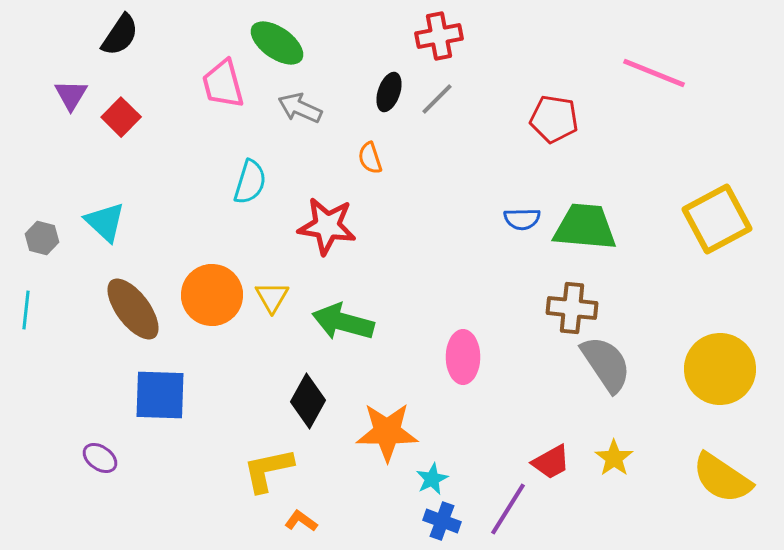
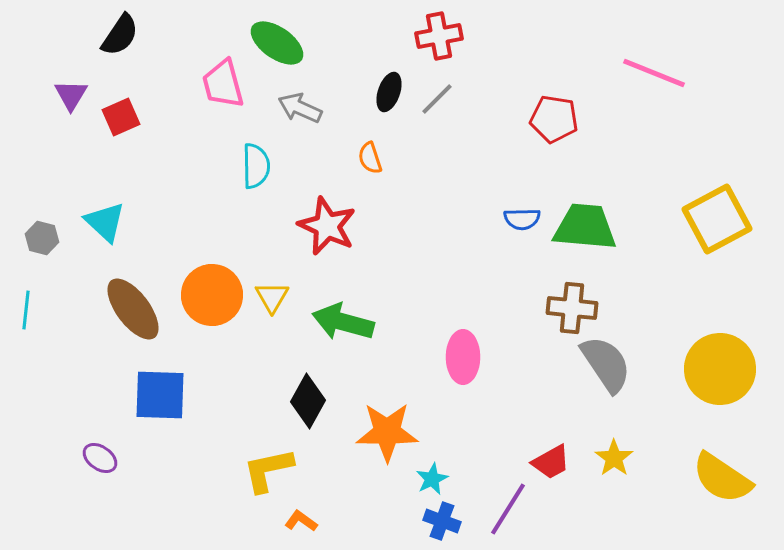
red square: rotated 21 degrees clockwise
cyan semicircle: moved 6 px right, 16 px up; rotated 18 degrees counterclockwise
red star: rotated 16 degrees clockwise
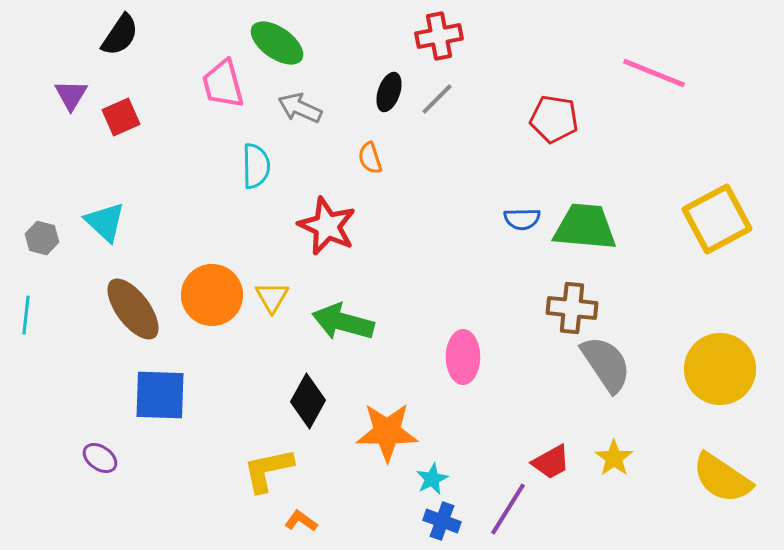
cyan line: moved 5 px down
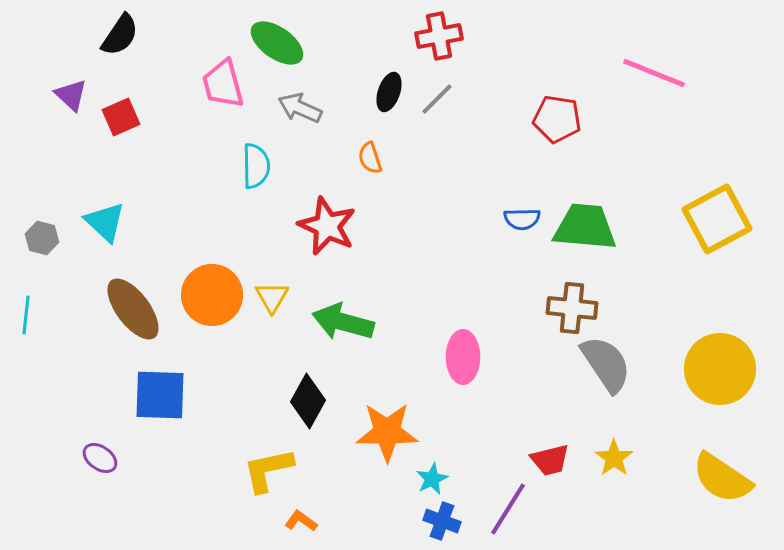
purple triangle: rotated 18 degrees counterclockwise
red pentagon: moved 3 px right
red trapezoid: moved 1 px left, 2 px up; rotated 15 degrees clockwise
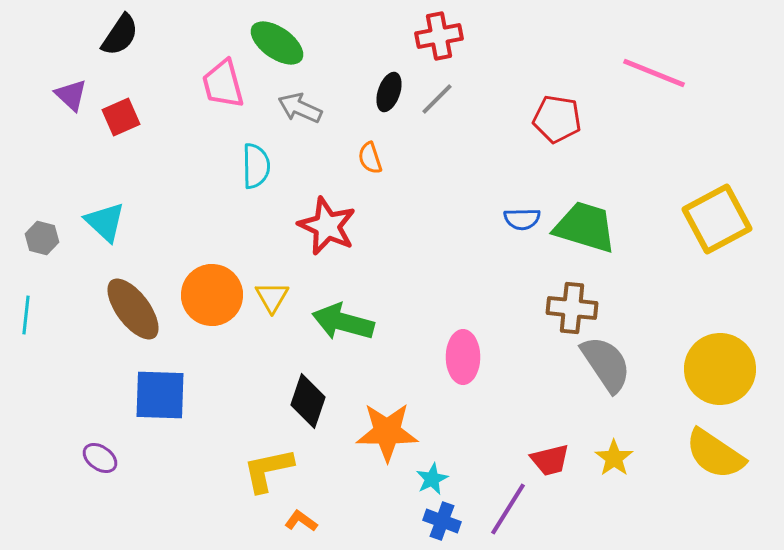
green trapezoid: rotated 12 degrees clockwise
black diamond: rotated 10 degrees counterclockwise
yellow semicircle: moved 7 px left, 24 px up
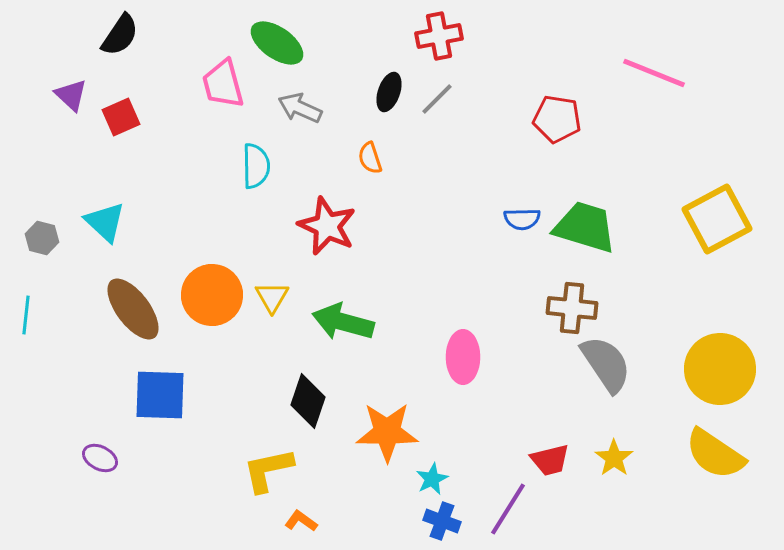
purple ellipse: rotated 8 degrees counterclockwise
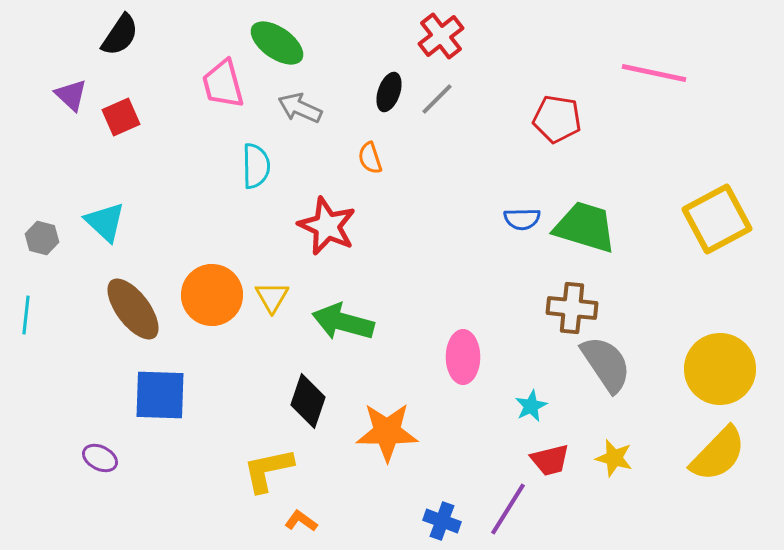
red cross: moved 2 px right; rotated 27 degrees counterclockwise
pink line: rotated 10 degrees counterclockwise
yellow semicircle: moved 3 px right; rotated 80 degrees counterclockwise
yellow star: rotated 21 degrees counterclockwise
cyan star: moved 99 px right, 73 px up
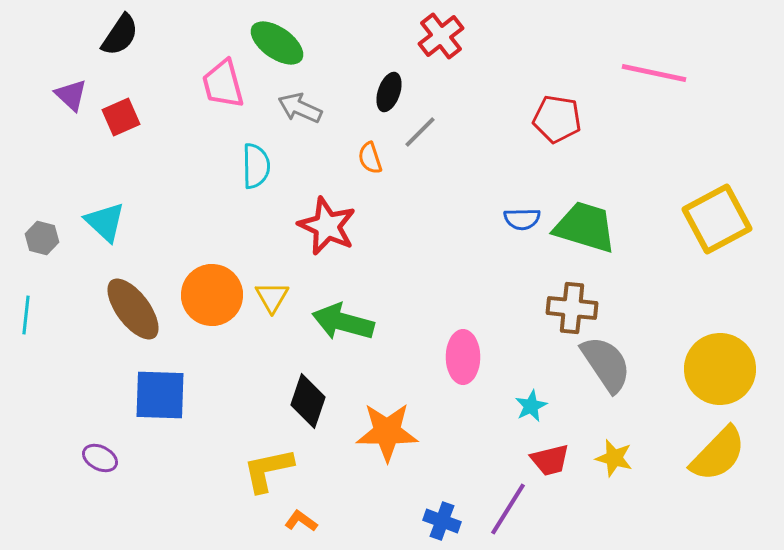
gray line: moved 17 px left, 33 px down
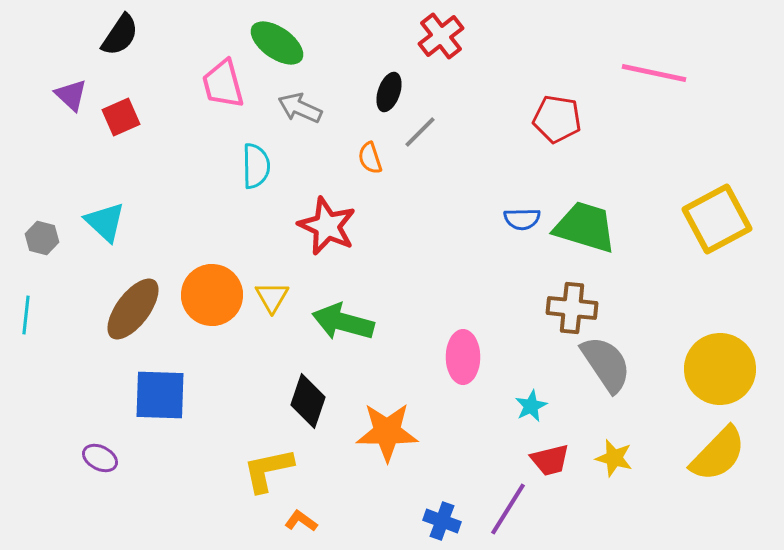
brown ellipse: rotated 74 degrees clockwise
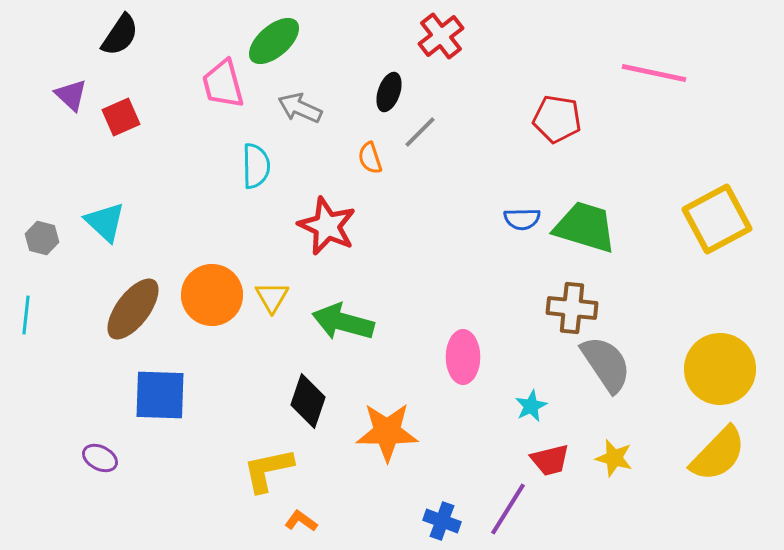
green ellipse: moved 3 px left, 2 px up; rotated 76 degrees counterclockwise
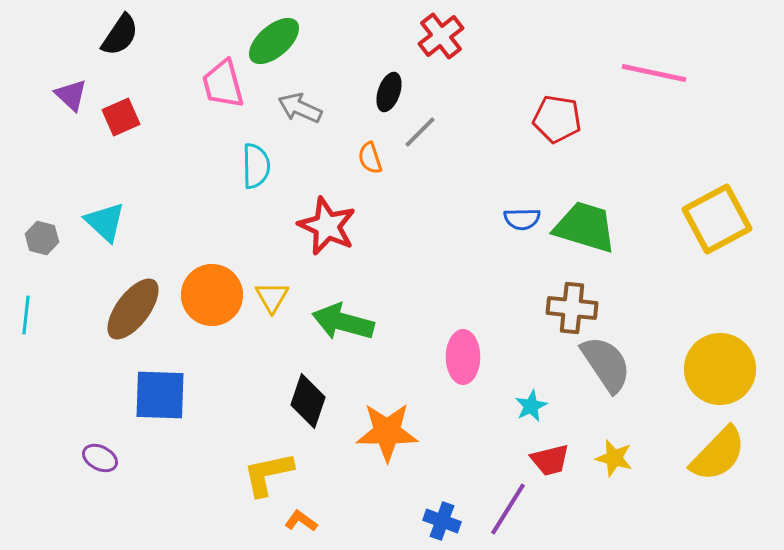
yellow L-shape: moved 4 px down
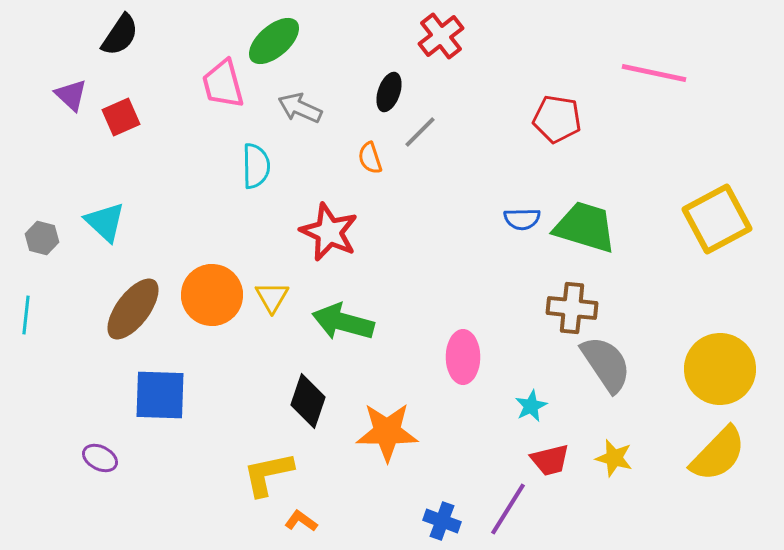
red star: moved 2 px right, 6 px down
